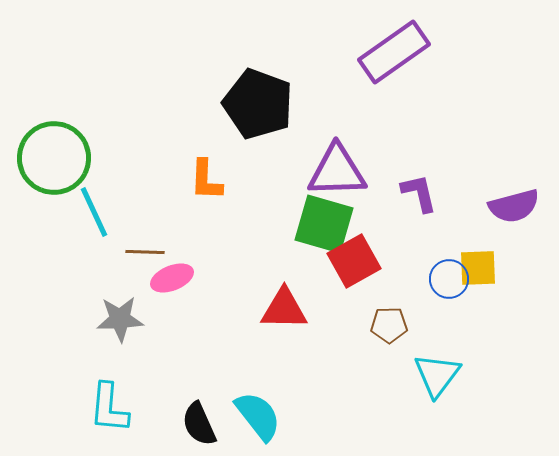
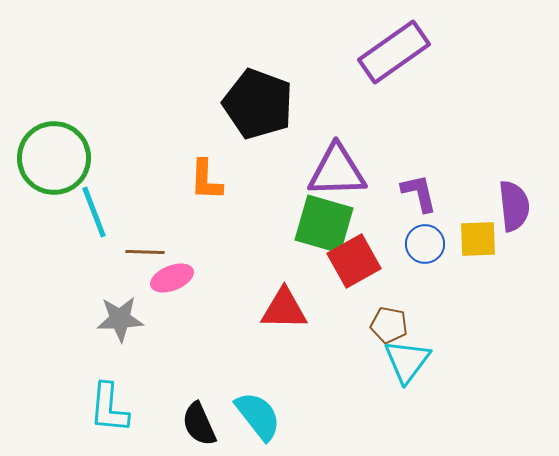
purple semicircle: rotated 81 degrees counterclockwise
cyan line: rotated 4 degrees clockwise
yellow square: moved 29 px up
blue circle: moved 24 px left, 35 px up
brown pentagon: rotated 12 degrees clockwise
cyan triangle: moved 30 px left, 14 px up
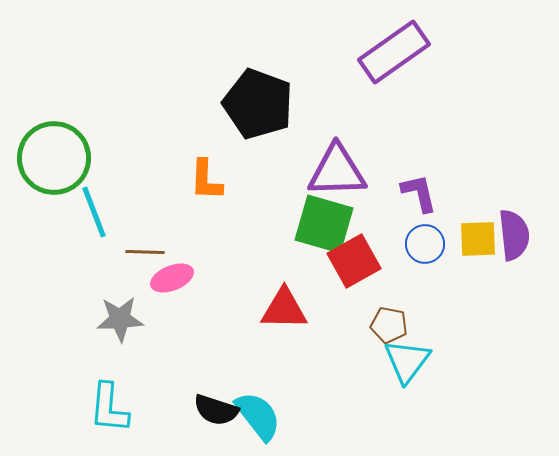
purple semicircle: moved 29 px down
black semicircle: moved 17 px right, 14 px up; rotated 48 degrees counterclockwise
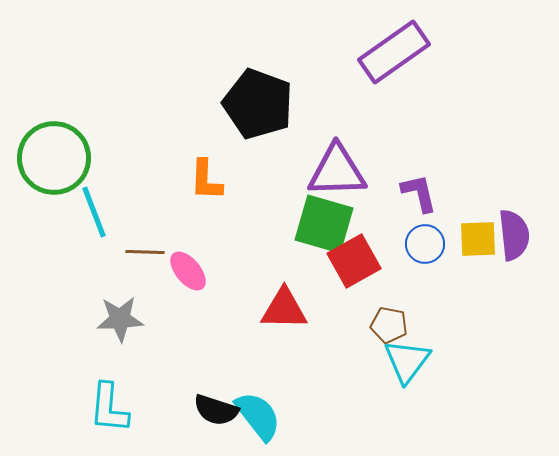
pink ellipse: moved 16 px right, 7 px up; rotated 72 degrees clockwise
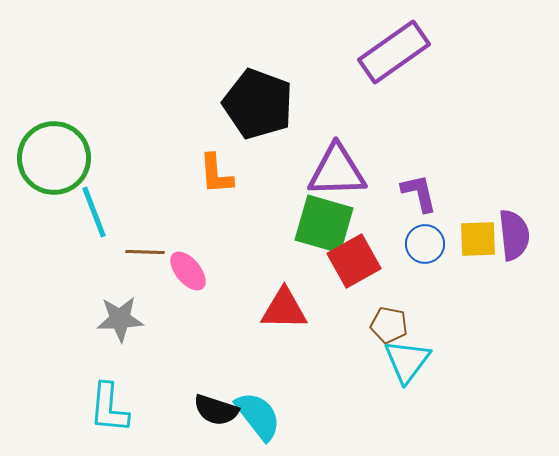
orange L-shape: moved 10 px right, 6 px up; rotated 6 degrees counterclockwise
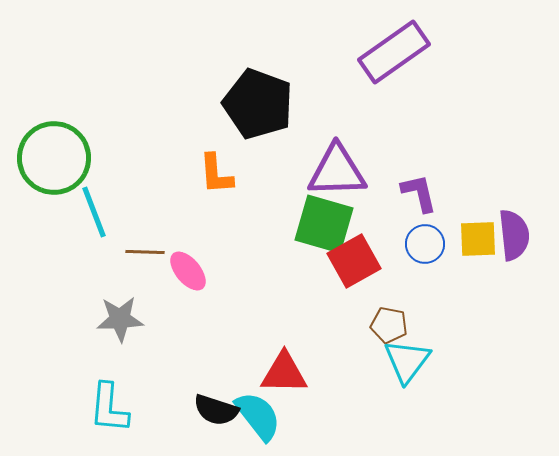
red triangle: moved 64 px down
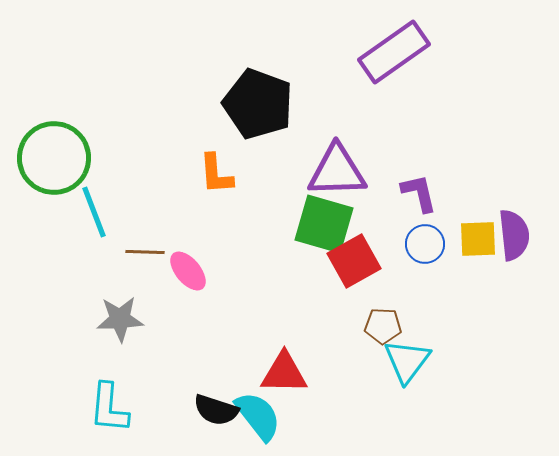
brown pentagon: moved 6 px left, 1 px down; rotated 9 degrees counterclockwise
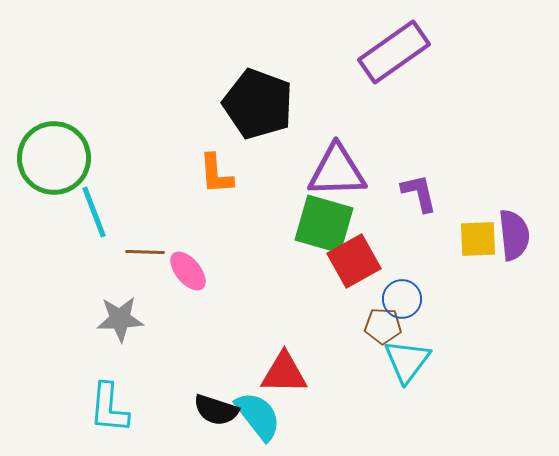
blue circle: moved 23 px left, 55 px down
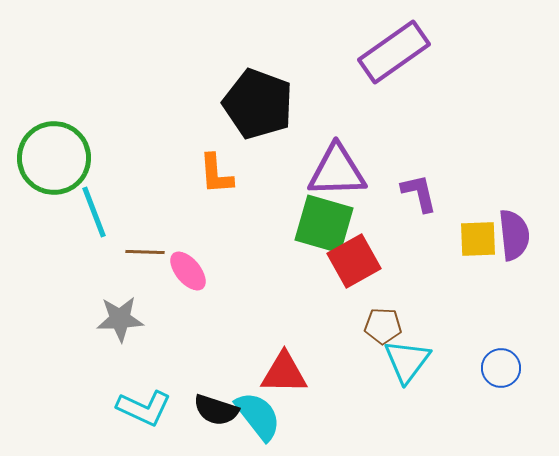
blue circle: moved 99 px right, 69 px down
cyan L-shape: moved 35 px right; rotated 70 degrees counterclockwise
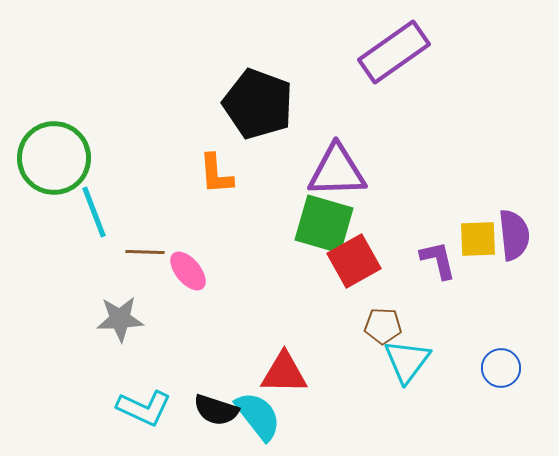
purple L-shape: moved 19 px right, 67 px down
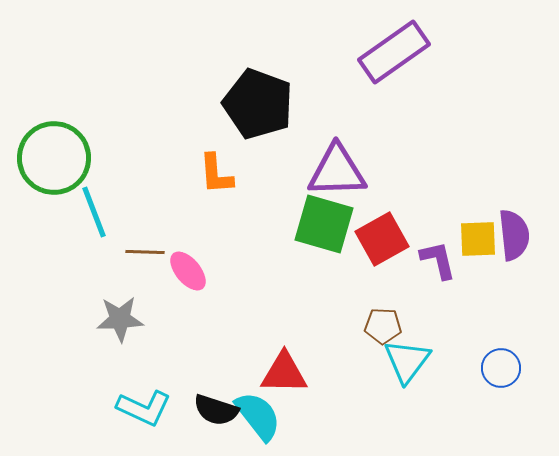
red square: moved 28 px right, 22 px up
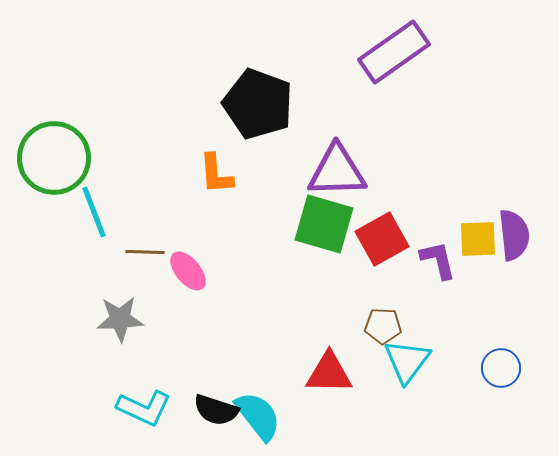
red triangle: moved 45 px right
